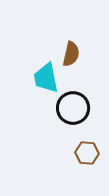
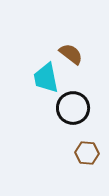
brown semicircle: rotated 65 degrees counterclockwise
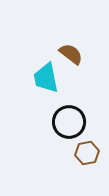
black circle: moved 4 px left, 14 px down
brown hexagon: rotated 15 degrees counterclockwise
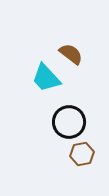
cyan trapezoid: rotated 32 degrees counterclockwise
brown hexagon: moved 5 px left, 1 px down
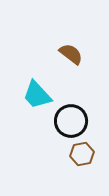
cyan trapezoid: moved 9 px left, 17 px down
black circle: moved 2 px right, 1 px up
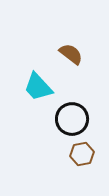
cyan trapezoid: moved 1 px right, 8 px up
black circle: moved 1 px right, 2 px up
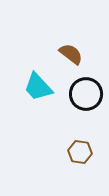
black circle: moved 14 px right, 25 px up
brown hexagon: moved 2 px left, 2 px up; rotated 20 degrees clockwise
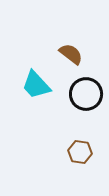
cyan trapezoid: moved 2 px left, 2 px up
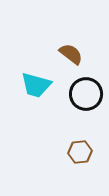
cyan trapezoid: rotated 32 degrees counterclockwise
brown hexagon: rotated 15 degrees counterclockwise
